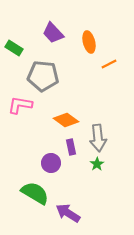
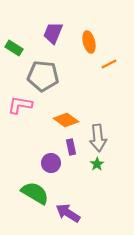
purple trapezoid: rotated 65 degrees clockwise
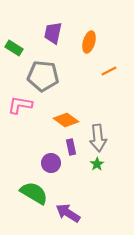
purple trapezoid: rotated 10 degrees counterclockwise
orange ellipse: rotated 30 degrees clockwise
orange line: moved 7 px down
green semicircle: moved 1 px left
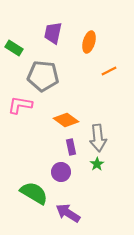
purple circle: moved 10 px right, 9 px down
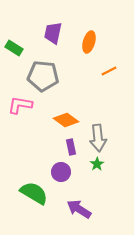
purple arrow: moved 11 px right, 4 px up
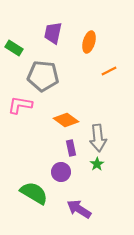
purple rectangle: moved 1 px down
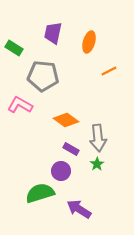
pink L-shape: rotated 20 degrees clockwise
purple rectangle: moved 1 px down; rotated 49 degrees counterclockwise
purple circle: moved 1 px up
green semicircle: moved 6 px right; rotated 48 degrees counterclockwise
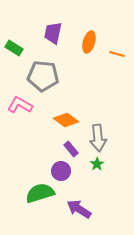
orange line: moved 8 px right, 17 px up; rotated 42 degrees clockwise
purple rectangle: rotated 21 degrees clockwise
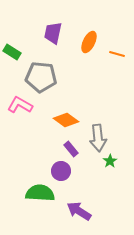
orange ellipse: rotated 10 degrees clockwise
green rectangle: moved 2 px left, 4 px down
gray pentagon: moved 2 px left, 1 px down
green star: moved 13 px right, 3 px up
green semicircle: rotated 20 degrees clockwise
purple arrow: moved 2 px down
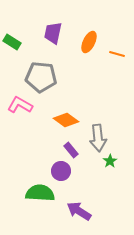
green rectangle: moved 10 px up
purple rectangle: moved 1 px down
